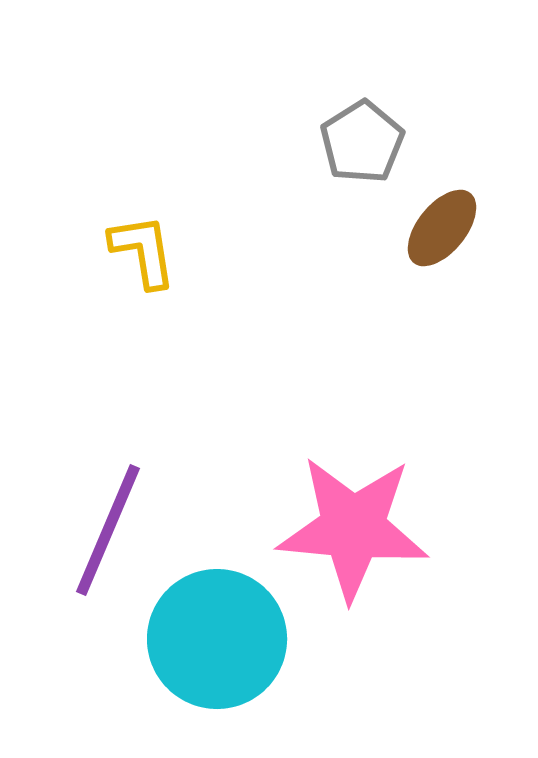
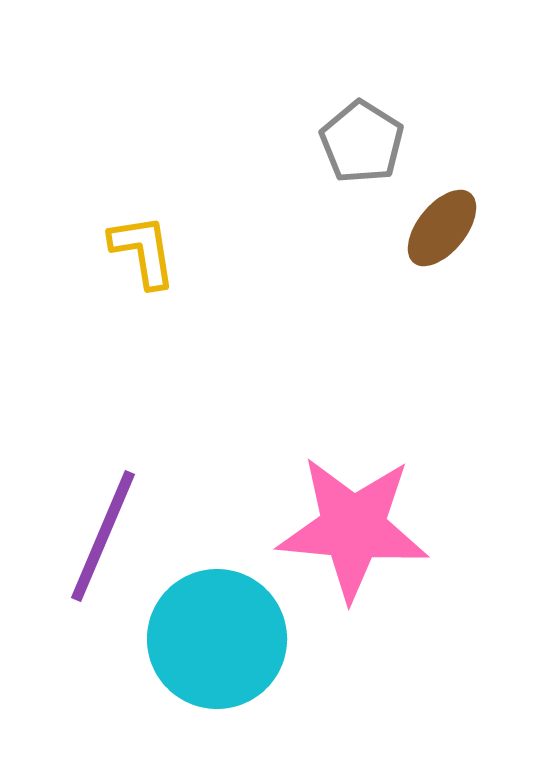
gray pentagon: rotated 8 degrees counterclockwise
purple line: moved 5 px left, 6 px down
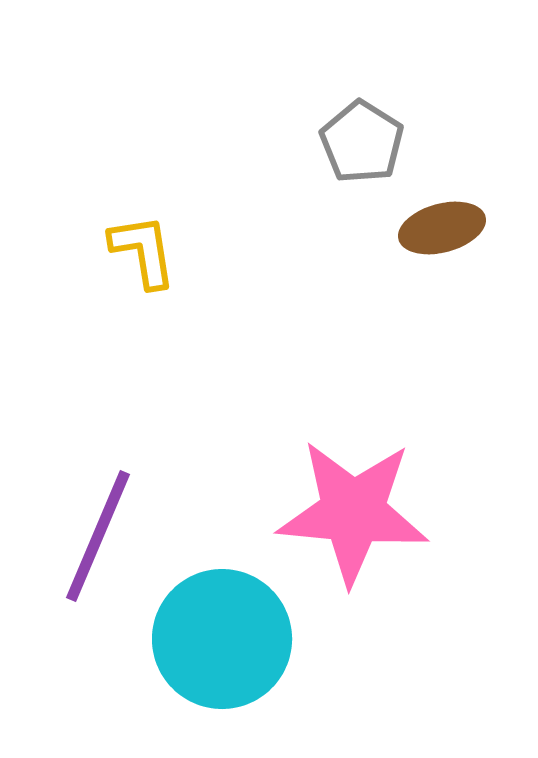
brown ellipse: rotated 36 degrees clockwise
pink star: moved 16 px up
purple line: moved 5 px left
cyan circle: moved 5 px right
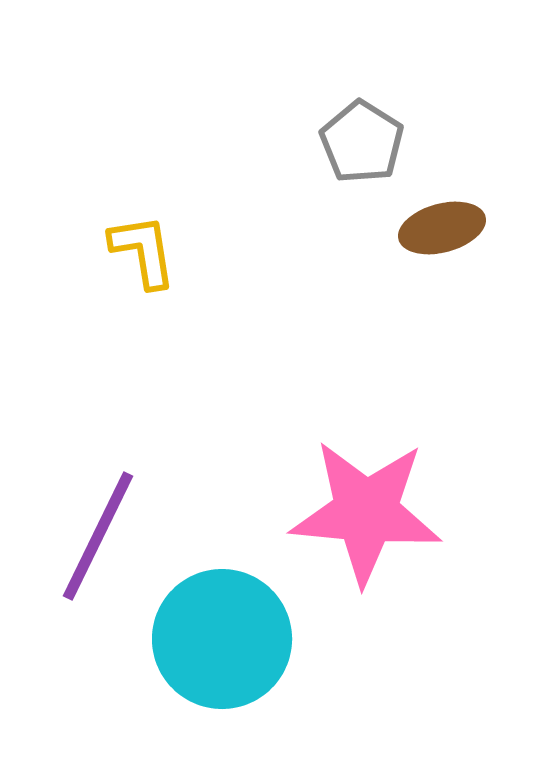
pink star: moved 13 px right
purple line: rotated 3 degrees clockwise
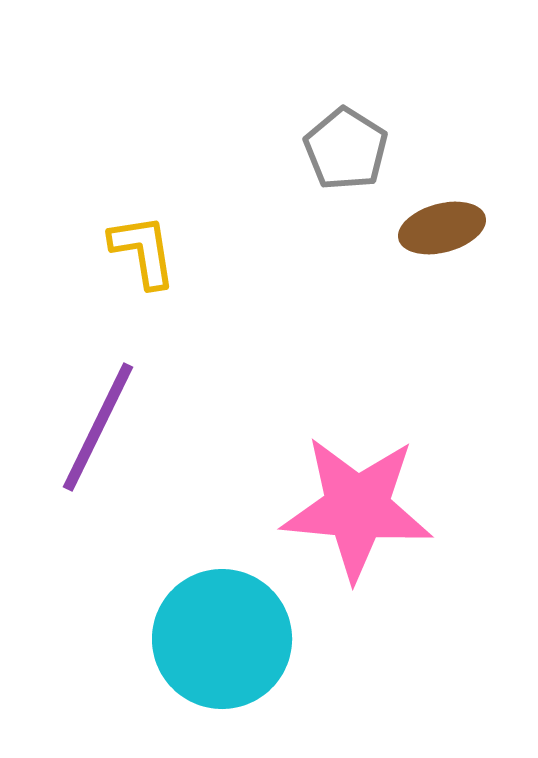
gray pentagon: moved 16 px left, 7 px down
pink star: moved 9 px left, 4 px up
purple line: moved 109 px up
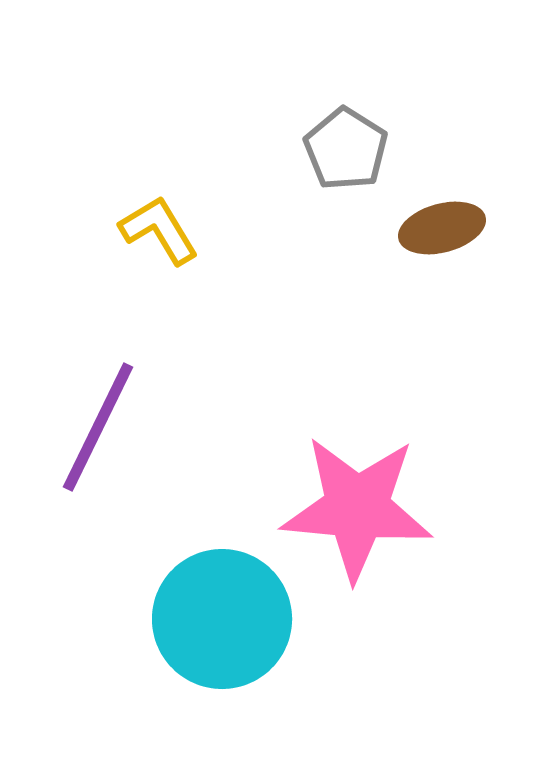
yellow L-shape: moved 16 px right, 21 px up; rotated 22 degrees counterclockwise
cyan circle: moved 20 px up
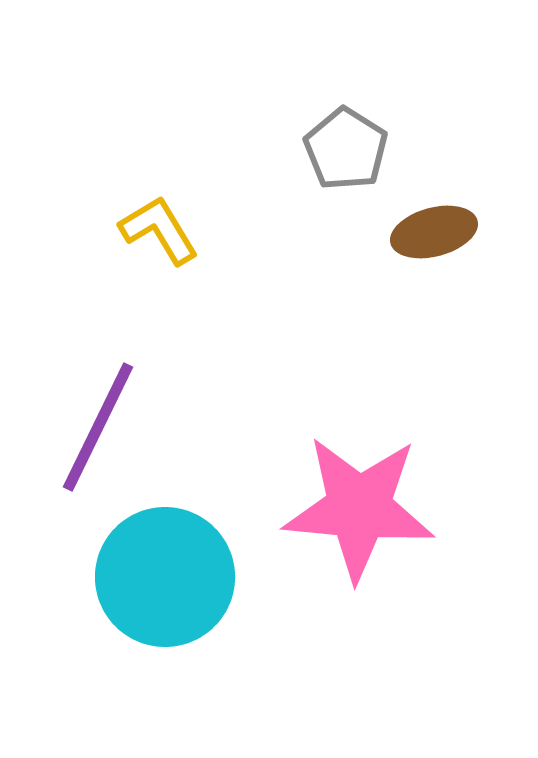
brown ellipse: moved 8 px left, 4 px down
pink star: moved 2 px right
cyan circle: moved 57 px left, 42 px up
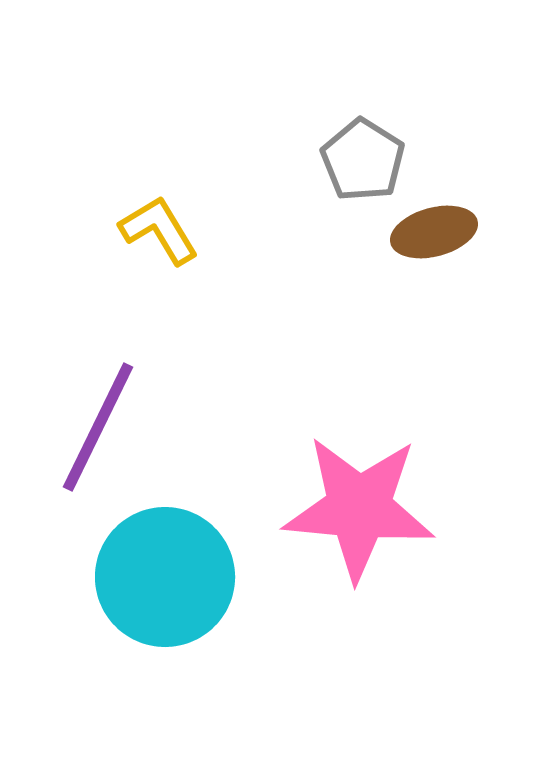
gray pentagon: moved 17 px right, 11 px down
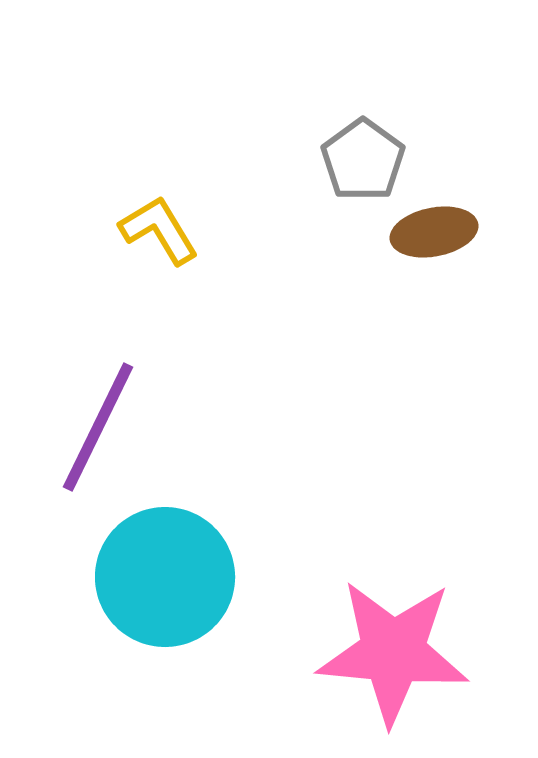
gray pentagon: rotated 4 degrees clockwise
brown ellipse: rotated 4 degrees clockwise
pink star: moved 34 px right, 144 px down
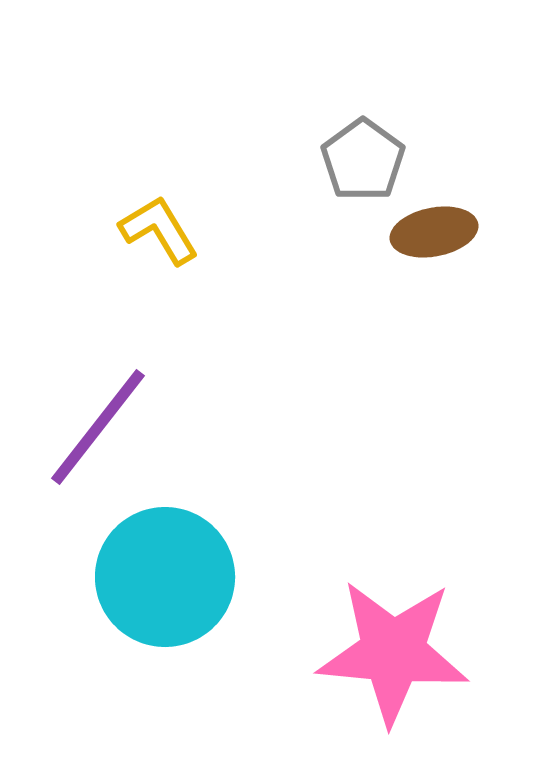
purple line: rotated 12 degrees clockwise
